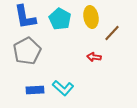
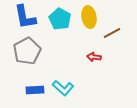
yellow ellipse: moved 2 px left
brown line: rotated 18 degrees clockwise
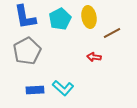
cyan pentagon: rotated 15 degrees clockwise
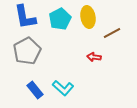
yellow ellipse: moved 1 px left
blue rectangle: rotated 54 degrees clockwise
